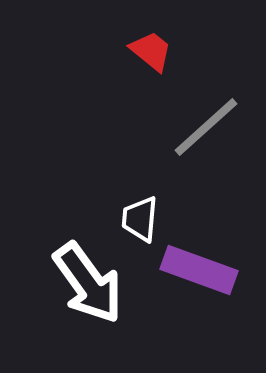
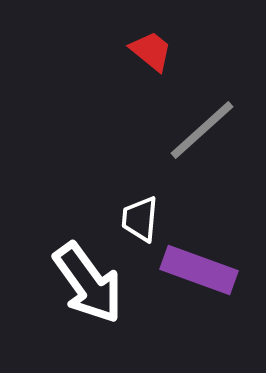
gray line: moved 4 px left, 3 px down
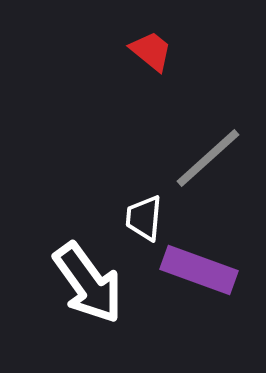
gray line: moved 6 px right, 28 px down
white trapezoid: moved 4 px right, 1 px up
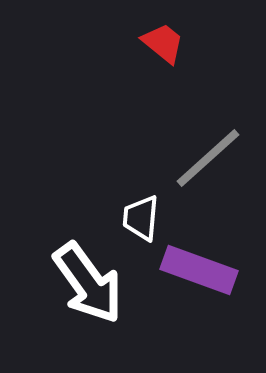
red trapezoid: moved 12 px right, 8 px up
white trapezoid: moved 3 px left
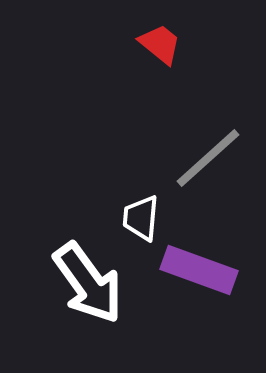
red trapezoid: moved 3 px left, 1 px down
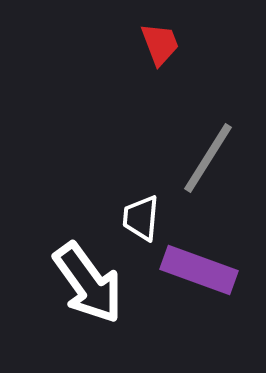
red trapezoid: rotated 30 degrees clockwise
gray line: rotated 16 degrees counterclockwise
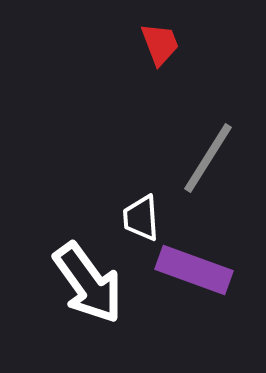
white trapezoid: rotated 9 degrees counterclockwise
purple rectangle: moved 5 px left
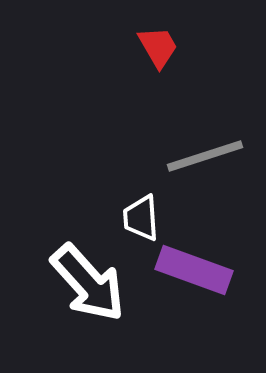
red trapezoid: moved 2 px left, 3 px down; rotated 9 degrees counterclockwise
gray line: moved 3 px left, 2 px up; rotated 40 degrees clockwise
white arrow: rotated 6 degrees counterclockwise
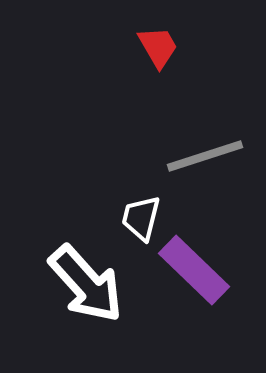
white trapezoid: rotated 18 degrees clockwise
purple rectangle: rotated 24 degrees clockwise
white arrow: moved 2 px left, 1 px down
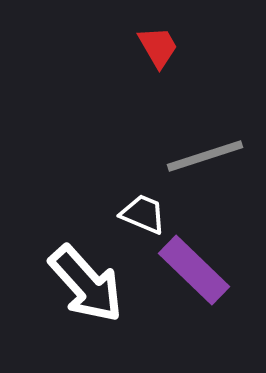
white trapezoid: moved 2 px right, 4 px up; rotated 99 degrees clockwise
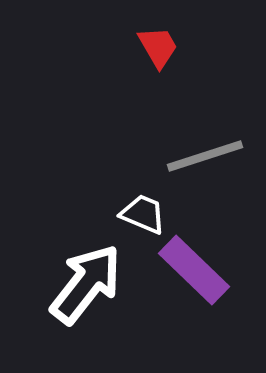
white arrow: rotated 100 degrees counterclockwise
